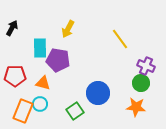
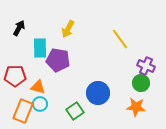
black arrow: moved 7 px right
orange triangle: moved 5 px left, 4 px down
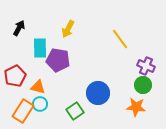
red pentagon: rotated 25 degrees counterclockwise
green circle: moved 2 px right, 2 px down
orange rectangle: rotated 10 degrees clockwise
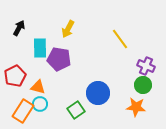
purple pentagon: moved 1 px right, 1 px up
green square: moved 1 px right, 1 px up
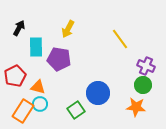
cyan rectangle: moved 4 px left, 1 px up
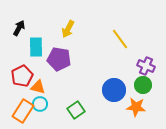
red pentagon: moved 7 px right
blue circle: moved 16 px right, 3 px up
